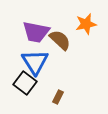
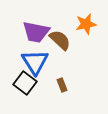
brown rectangle: moved 4 px right, 12 px up; rotated 48 degrees counterclockwise
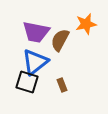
brown semicircle: rotated 105 degrees counterclockwise
blue triangle: rotated 24 degrees clockwise
black square: moved 2 px right, 1 px up; rotated 20 degrees counterclockwise
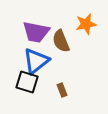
brown semicircle: moved 1 px right, 1 px down; rotated 50 degrees counterclockwise
blue triangle: moved 1 px right, 1 px up
brown rectangle: moved 5 px down
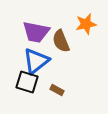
brown rectangle: moved 5 px left; rotated 40 degrees counterclockwise
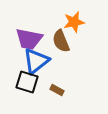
orange star: moved 12 px left, 2 px up
purple trapezoid: moved 7 px left, 7 px down
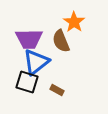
orange star: rotated 25 degrees counterclockwise
purple trapezoid: rotated 12 degrees counterclockwise
blue triangle: moved 1 px down
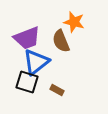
orange star: rotated 20 degrees counterclockwise
purple trapezoid: moved 2 px left, 1 px up; rotated 20 degrees counterclockwise
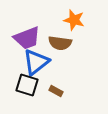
orange star: moved 2 px up
brown semicircle: moved 1 px left, 2 px down; rotated 60 degrees counterclockwise
black square: moved 3 px down
brown rectangle: moved 1 px left, 1 px down
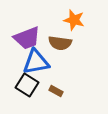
blue triangle: rotated 28 degrees clockwise
black square: rotated 15 degrees clockwise
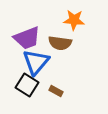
orange star: rotated 10 degrees counterclockwise
blue triangle: rotated 40 degrees counterclockwise
